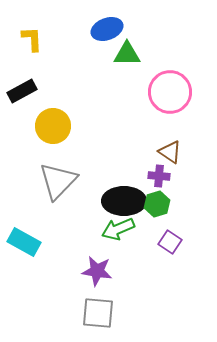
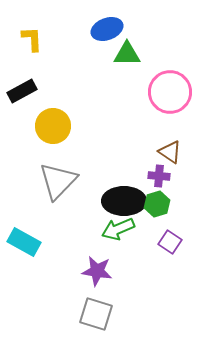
gray square: moved 2 px left, 1 px down; rotated 12 degrees clockwise
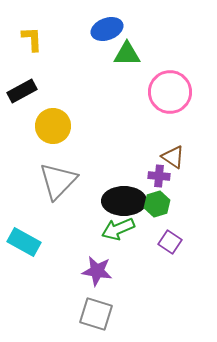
brown triangle: moved 3 px right, 5 px down
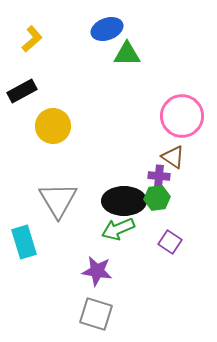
yellow L-shape: rotated 52 degrees clockwise
pink circle: moved 12 px right, 24 px down
gray triangle: moved 19 px down; rotated 15 degrees counterclockwise
green hexagon: moved 6 px up; rotated 10 degrees clockwise
cyan rectangle: rotated 44 degrees clockwise
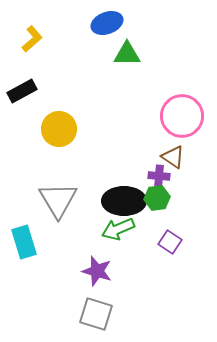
blue ellipse: moved 6 px up
yellow circle: moved 6 px right, 3 px down
purple star: rotated 8 degrees clockwise
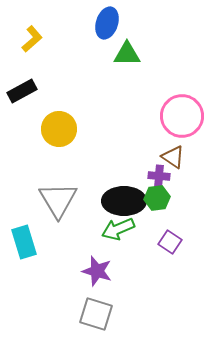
blue ellipse: rotated 52 degrees counterclockwise
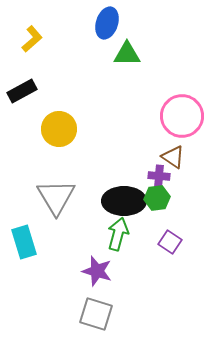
gray triangle: moved 2 px left, 3 px up
green arrow: moved 5 px down; rotated 128 degrees clockwise
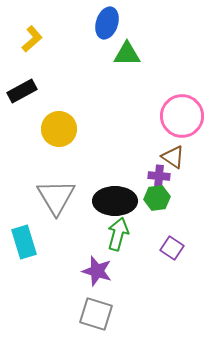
black ellipse: moved 9 px left
purple square: moved 2 px right, 6 px down
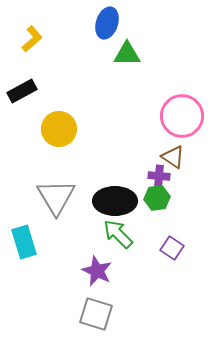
green arrow: rotated 60 degrees counterclockwise
purple star: rotated 8 degrees clockwise
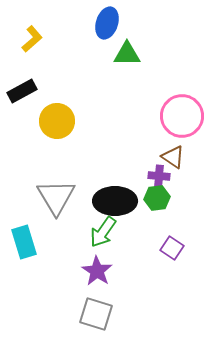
yellow circle: moved 2 px left, 8 px up
green arrow: moved 15 px left, 2 px up; rotated 100 degrees counterclockwise
purple star: rotated 8 degrees clockwise
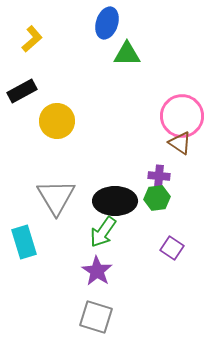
brown triangle: moved 7 px right, 14 px up
gray square: moved 3 px down
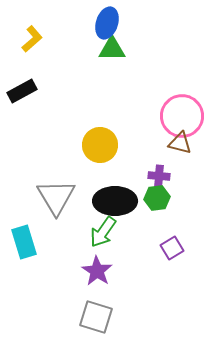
green triangle: moved 15 px left, 5 px up
yellow circle: moved 43 px right, 24 px down
brown triangle: rotated 20 degrees counterclockwise
purple square: rotated 25 degrees clockwise
